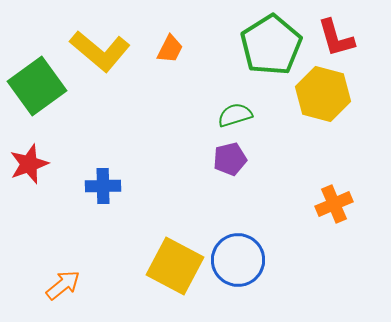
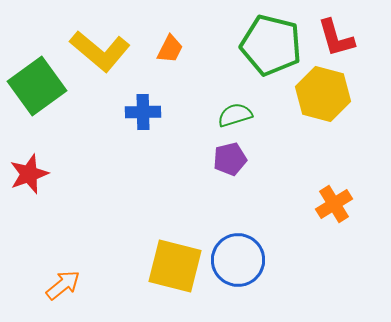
green pentagon: rotated 26 degrees counterclockwise
red star: moved 10 px down
blue cross: moved 40 px right, 74 px up
orange cross: rotated 9 degrees counterclockwise
yellow square: rotated 14 degrees counterclockwise
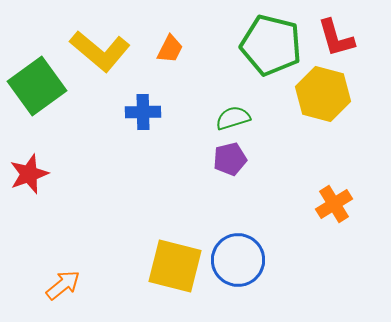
green semicircle: moved 2 px left, 3 px down
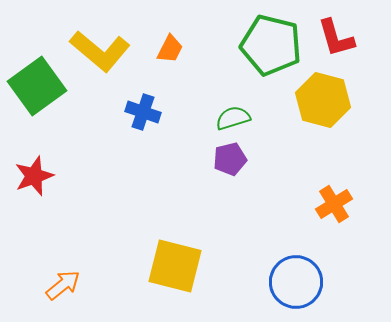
yellow hexagon: moved 6 px down
blue cross: rotated 20 degrees clockwise
red star: moved 5 px right, 2 px down
blue circle: moved 58 px right, 22 px down
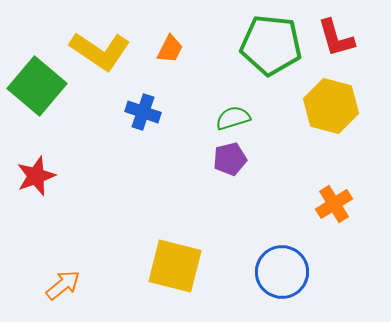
green pentagon: rotated 8 degrees counterclockwise
yellow L-shape: rotated 6 degrees counterclockwise
green square: rotated 14 degrees counterclockwise
yellow hexagon: moved 8 px right, 6 px down
red star: moved 2 px right
blue circle: moved 14 px left, 10 px up
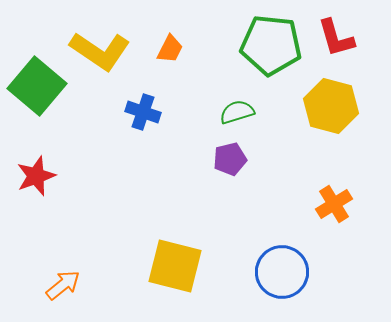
green semicircle: moved 4 px right, 6 px up
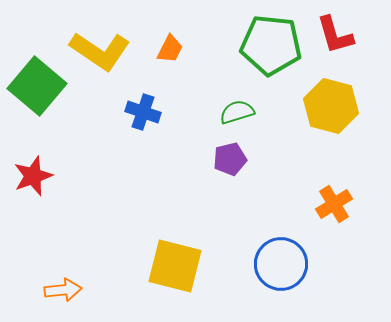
red L-shape: moved 1 px left, 3 px up
red star: moved 3 px left
blue circle: moved 1 px left, 8 px up
orange arrow: moved 5 px down; rotated 33 degrees clockwise
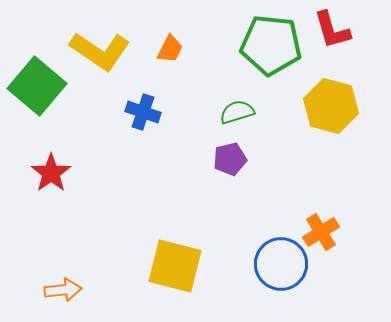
red L-shape: moved 3 px left, 5 px up
red star: moved 18 px right, 3 px up; rotated 15 degrees counterclockwise
orange cross: moved 13 px left, 28 px down
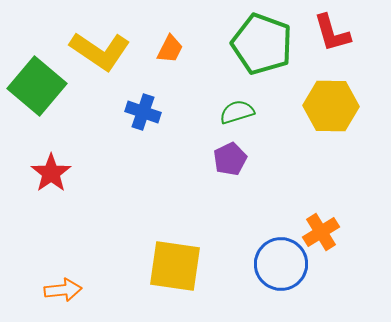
red L-shape: moved 3 px down
green pentagon: moved 9 px left, 1 px up; rotated 14 degrees clockwise
yellow hexagon: rotated 14 degrees counterclockwise
purple pentagon: rotated 12 degrees counterclockwise
yellow square: rotated 6 degrees counterclockwise
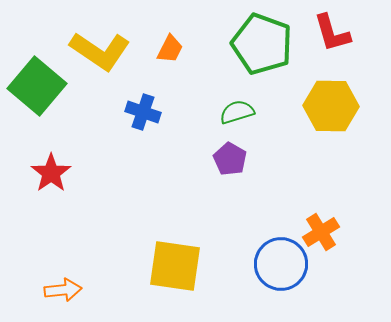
purple pentagon: rotated 16 degrees counterclockwise
